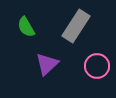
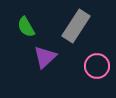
purple triangle: moved 2 px left, 7 px up
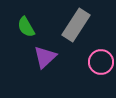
gray rectangle: moved 1 px up
pink circle: moved 4 px right, 4 px up
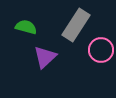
green semicircle: rotated 135 degrees clockwise
pink circle: moved 12 px up
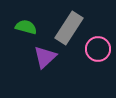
gray rectangle: moved 7 px left, 3 px down
pink circle: moved 3 px left, 1 px up
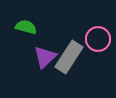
gray rectangle: moved 29 px down
pink circle: moved 10 px up
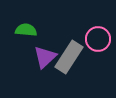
green semicircle: moved 3 px down; rotated 10 degrees counterclockwise
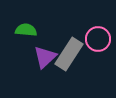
gray rectangle: moved 3 px up
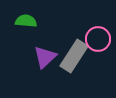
green semicircle: moved 9 px up
gray rectangle: moved 5 px right, 2 px down
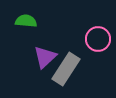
gray rectangle: moved 8 px left, 13 px down
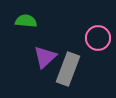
pink circle: moved 1 px up
gray rectangle: moved 2 px right; rotated 12 degrees counterclockwise
